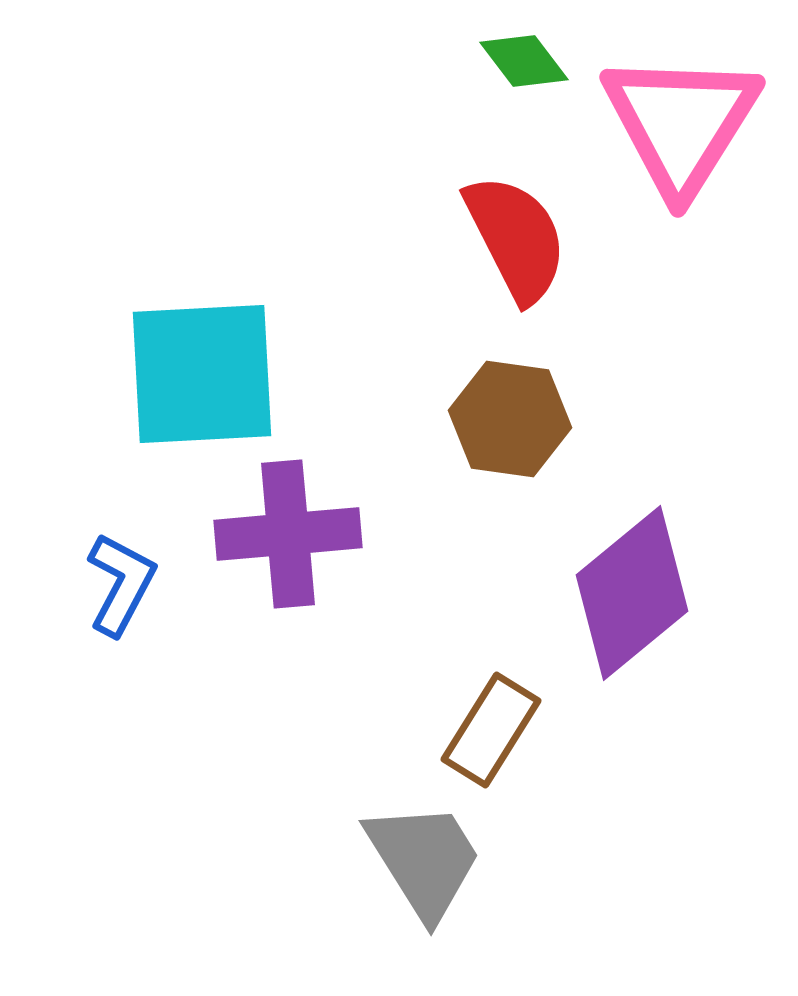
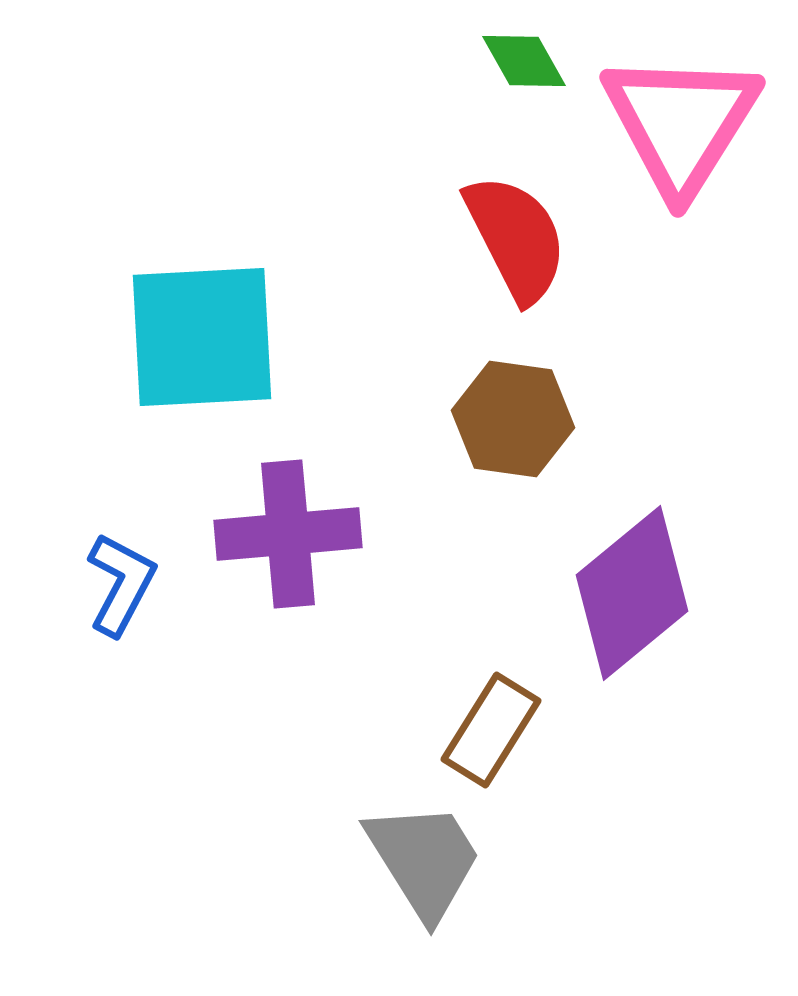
green diamond: rotated 8 degrees clockwise
cyan square: moved 37 px up
brown hexagon: moved 3 px right
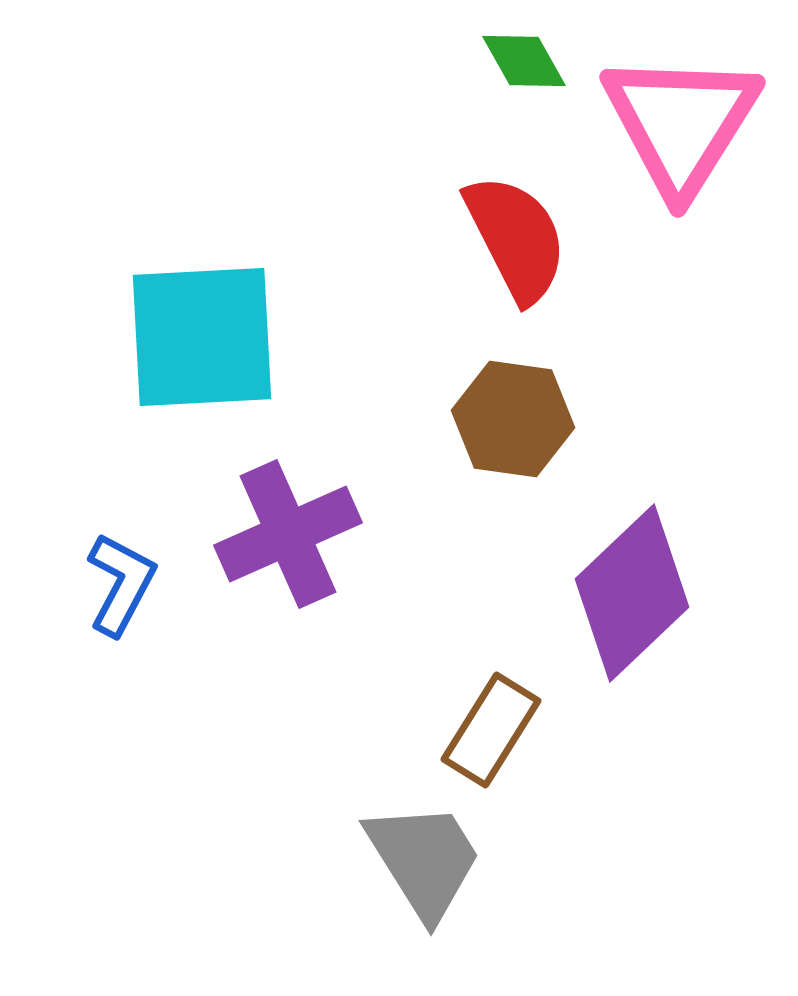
purple cross: rotated 19 degrees counterclockwise
purple diamond: rotated 4 degrees counterclockwise
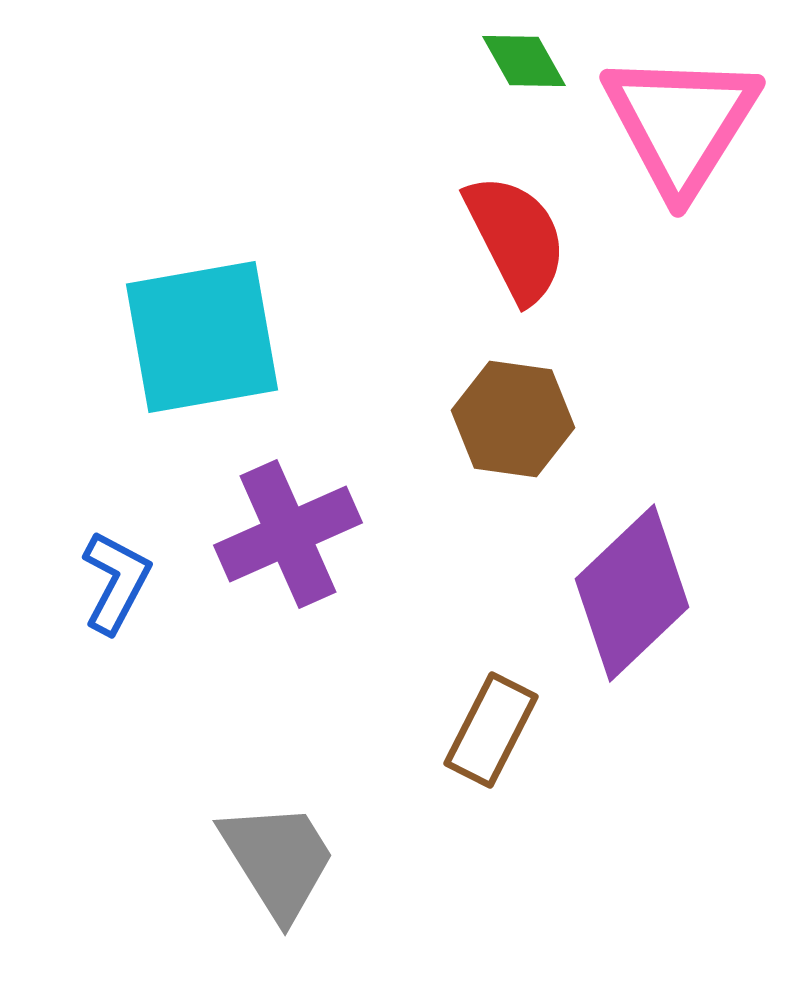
cyan square: rotated 7 degrees counterclockwise
blue L-shape: moved 5 px left, 2 px up
brown rectangle: rotated 5 degrees counterclockwise
gray trapezoid: moved 146 px left
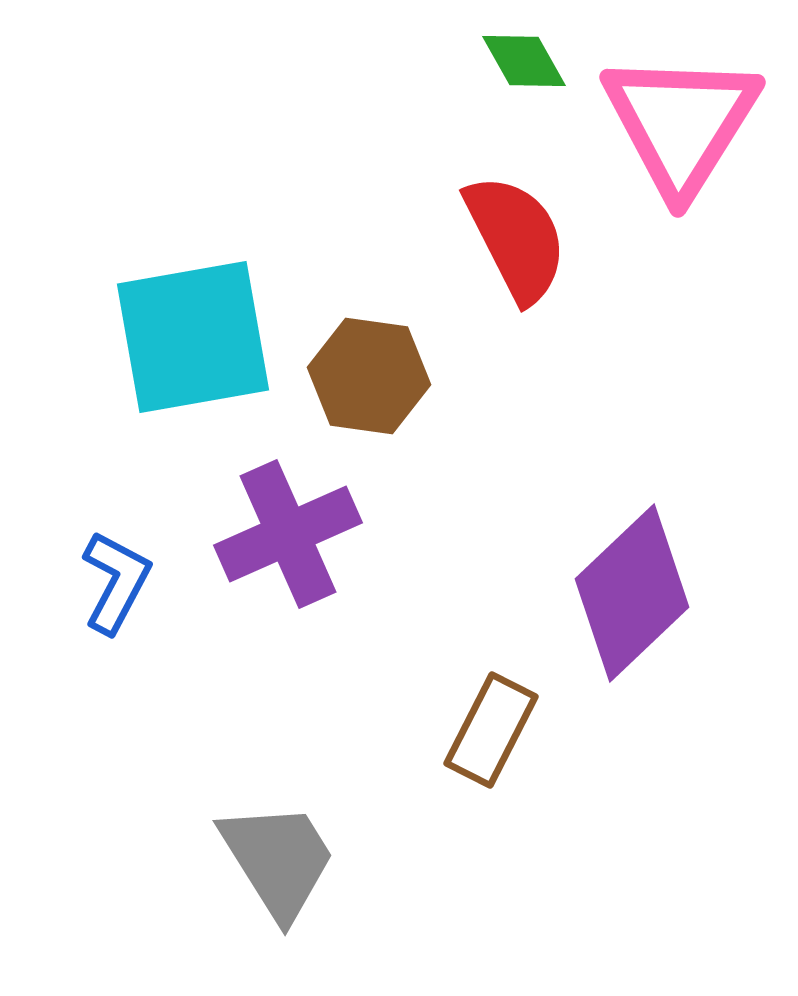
cyan square: moved 9 px left
brown hexagon: moved 144 px left, 43 px up
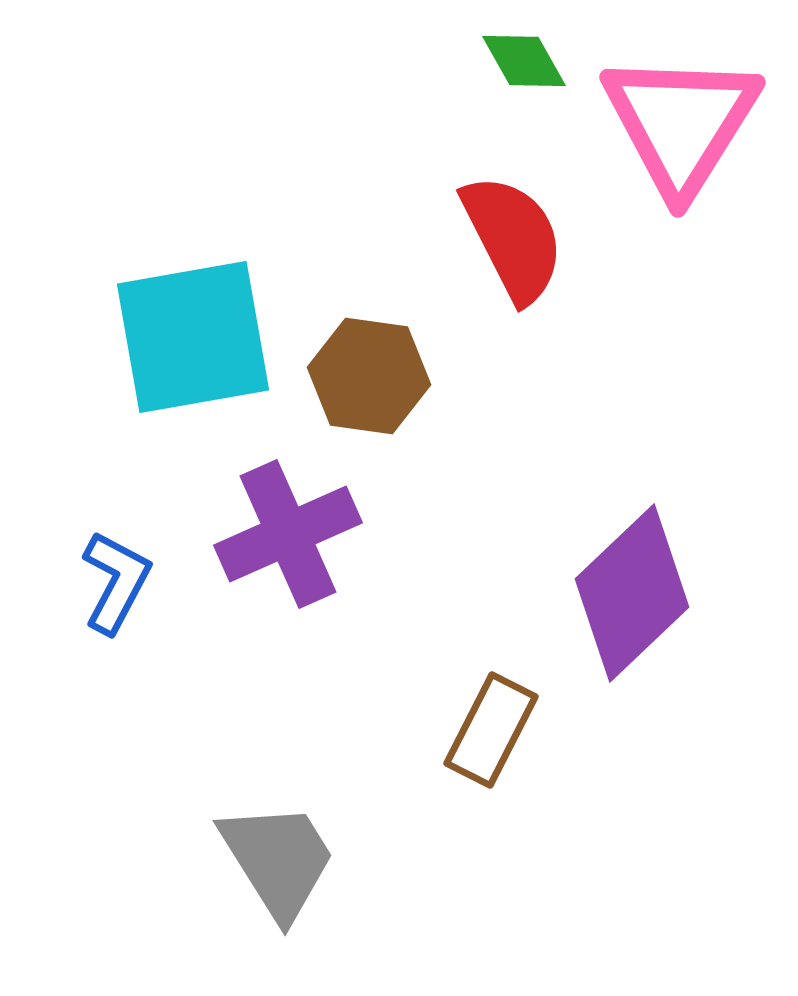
red semicircle: moved 3 px left
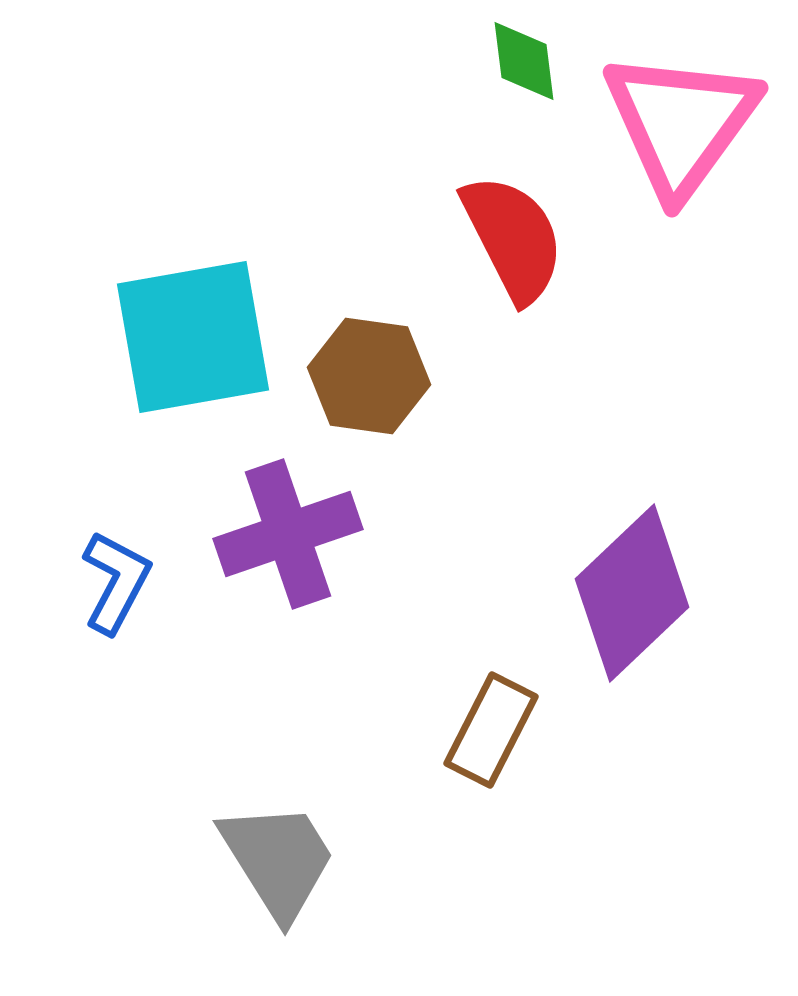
green diamond: rotated 22 degrees clockwise
pink triangle: rotated 4 degrees clockwise
purple cross: rotated 5 degrees clockwise
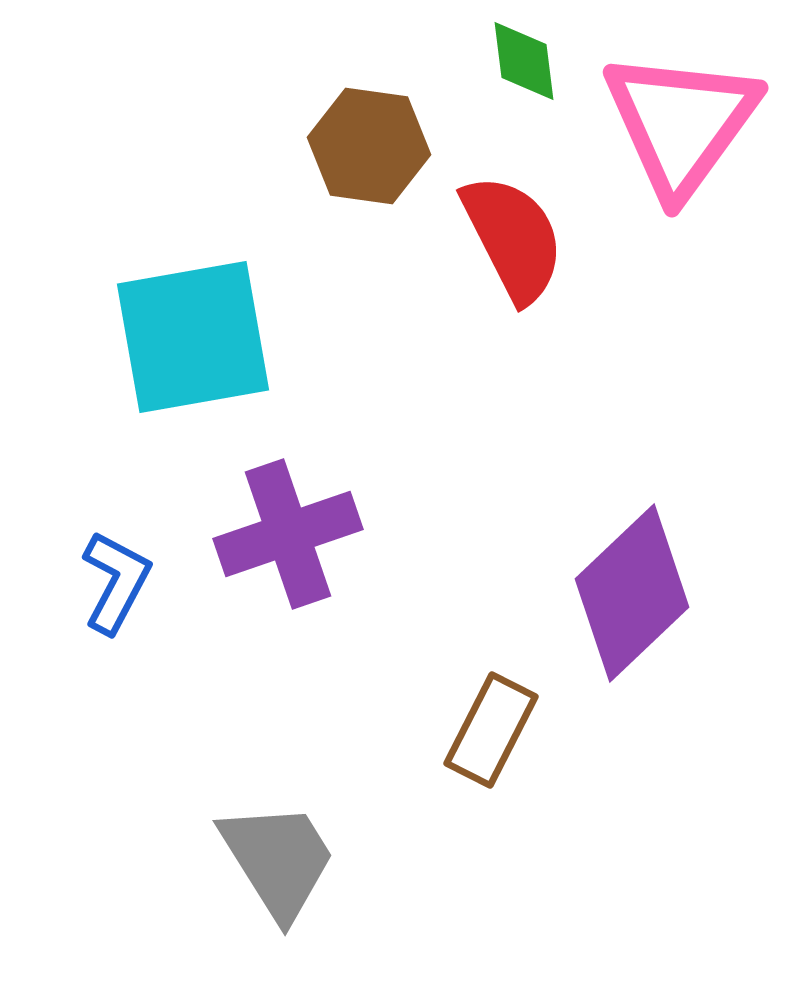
brown hexagon: moved 230 px up
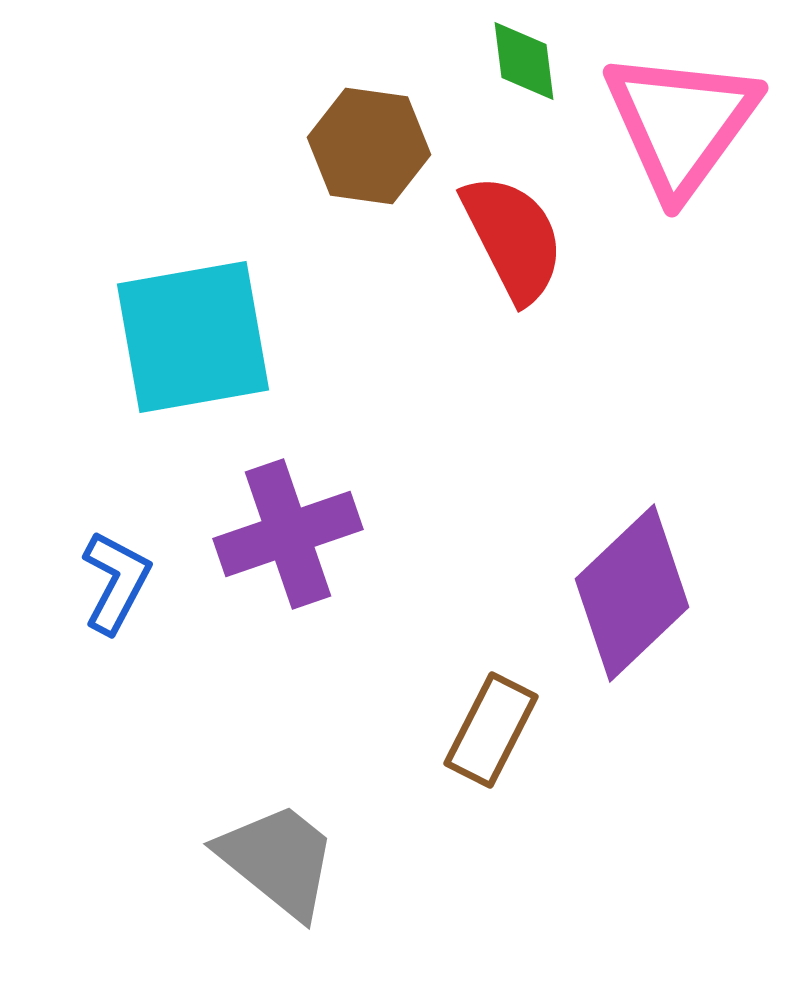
gray trapezoid: rotated 19 degrees counterclockwise
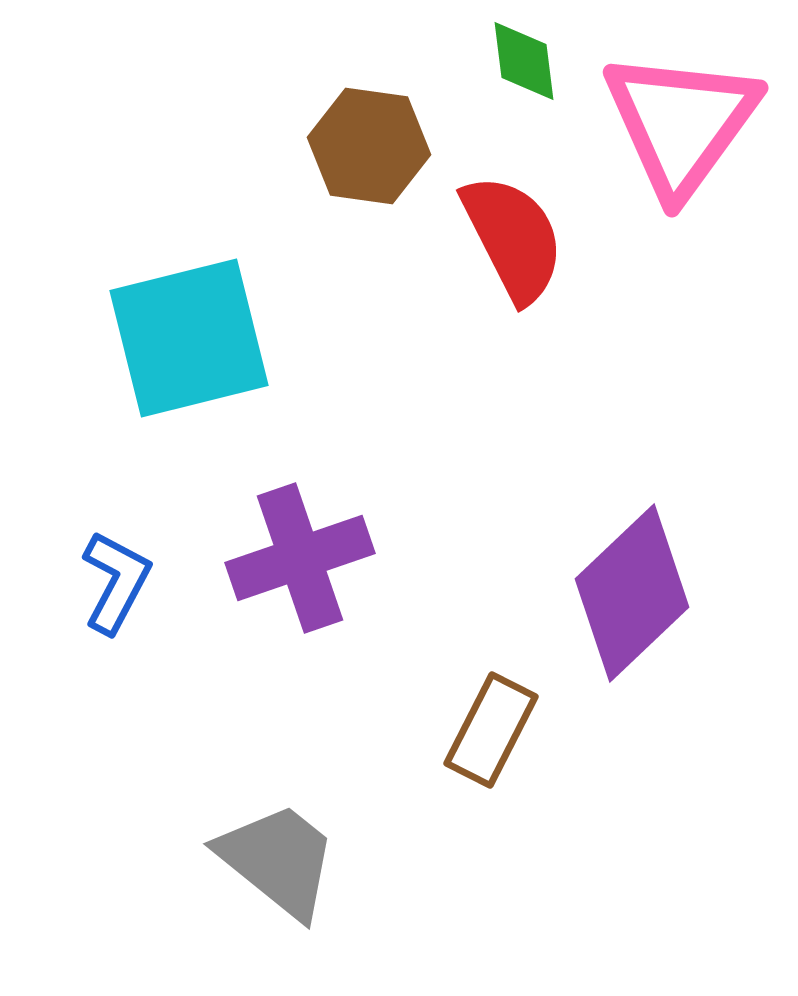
cyan square: moved 4 px left, 1 px down; rotated 4 degrees counterclockwise
purple cross: moved 12 px right, 24 px down
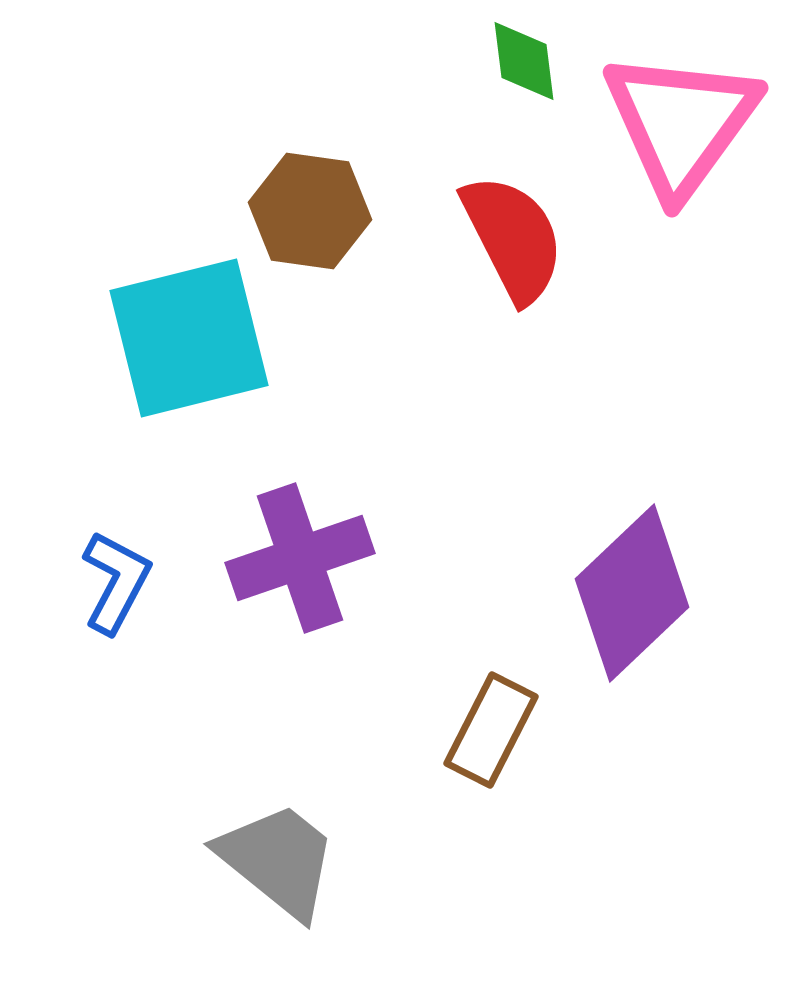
brown hexagon: moved 59 px left, 65 px down
